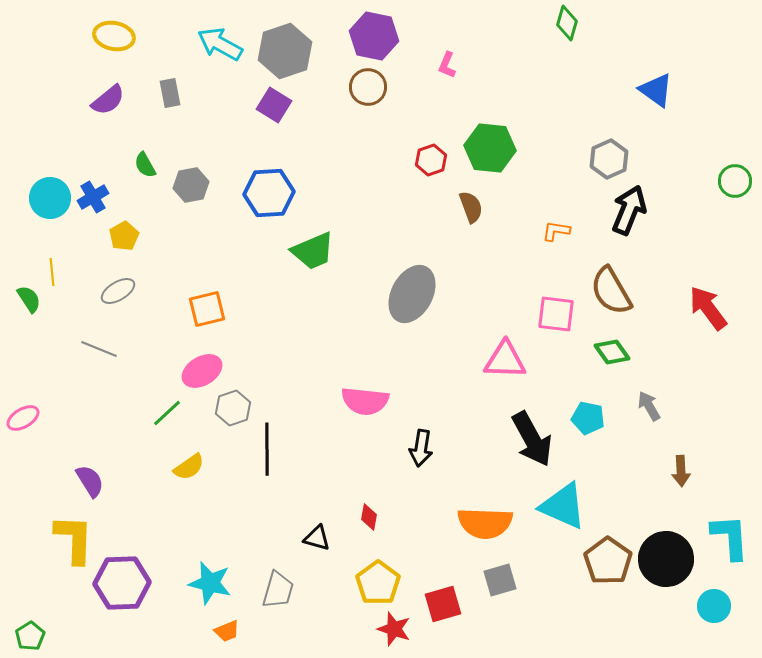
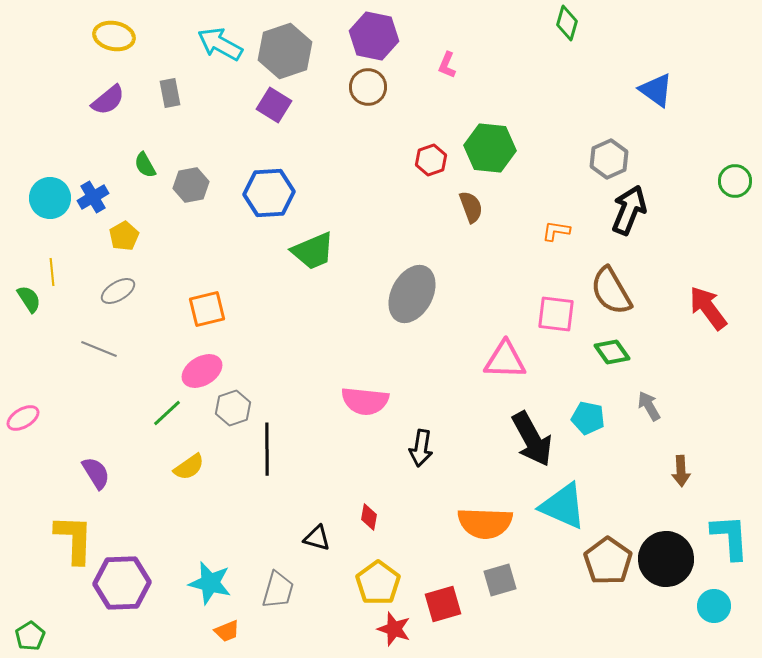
purple semicircle at (90, 481): moved 6 px right, 8 px up
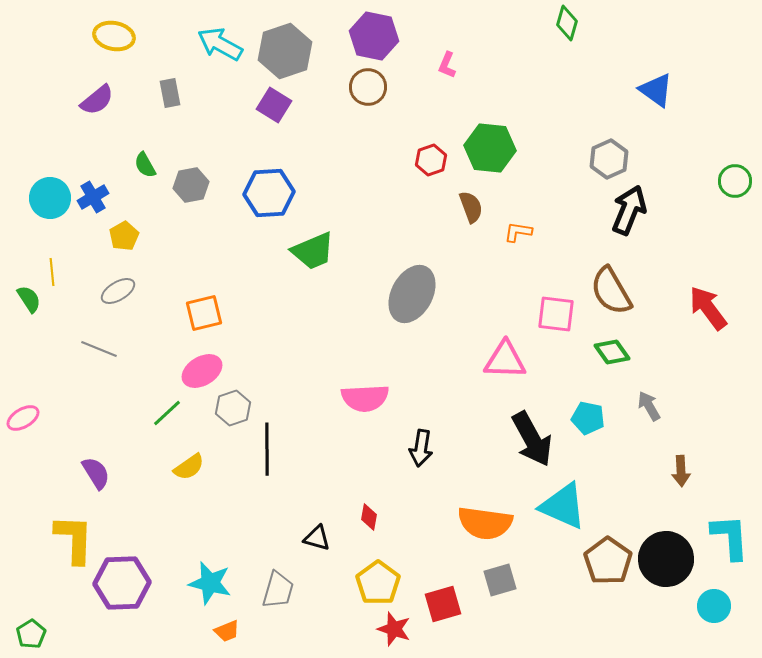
purple semicircle at (108, 100): moved 11 px left
orange L-shape at (556, 231): moved 38 px left, 1 px down
orange square at (207, 309): moved 3 px left, 4 px down
pink semicircle at (365, 401): moved 3 px up; rotated 9 degrees counterclockwise
orange semicircle at (485, 523): rotated 6 degrees clockwise
green pentagon at (30, 636): moved 1 px right, 2 px up
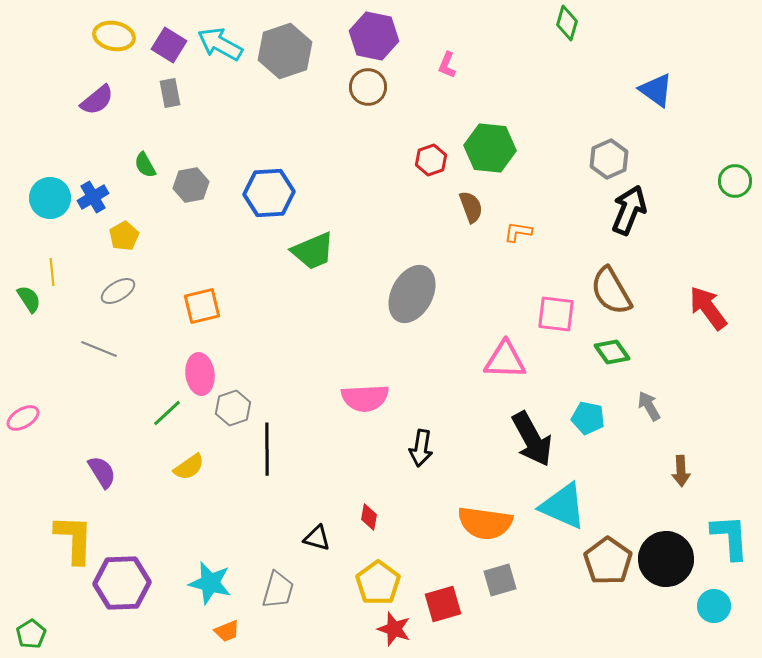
purple square at (274, 105): moved 105 px left, 60 px up
orange square at (204, 313): moved 2 px left, 7 px up
pink ellipse at (202, 371): moved 2 px left, 3 px down; rotated 66 degrees counterclockwise
purple semicircle at (96, 473): moved 6 px right, 1 px up
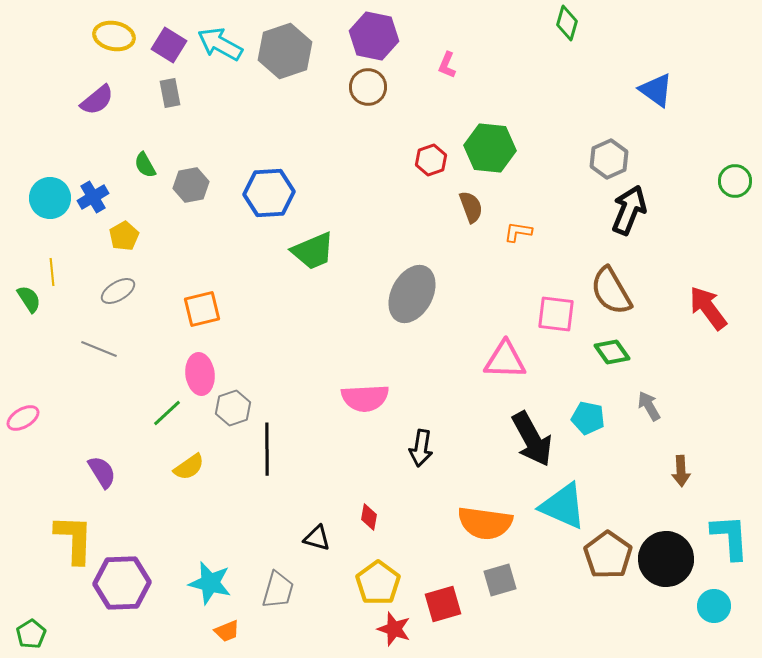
orange square at (202, 306): moved 3 px down
brown pentagon at (608, 561): moved 6 px up
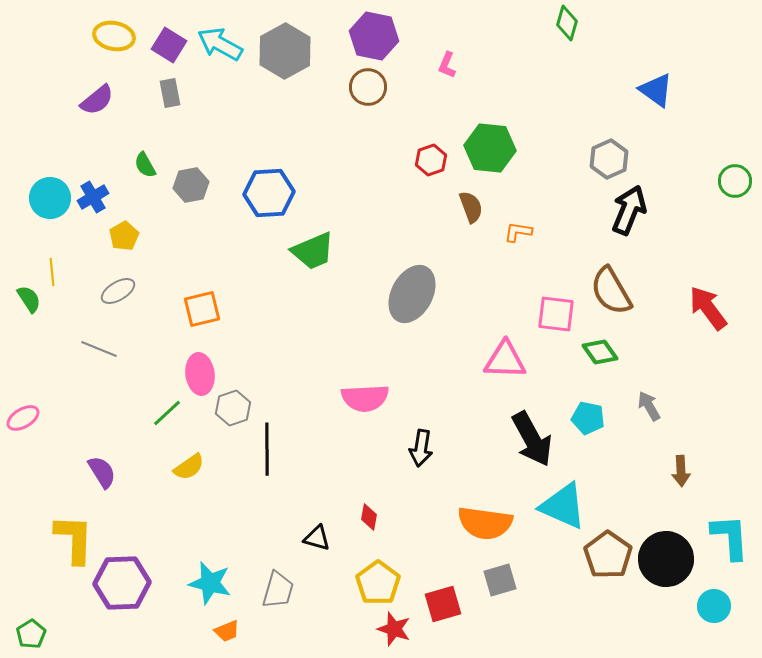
gray hexagon at (285, 51): rotated 10 degrees counterclockwise
green diamond at (612, 352): moved 12 px left
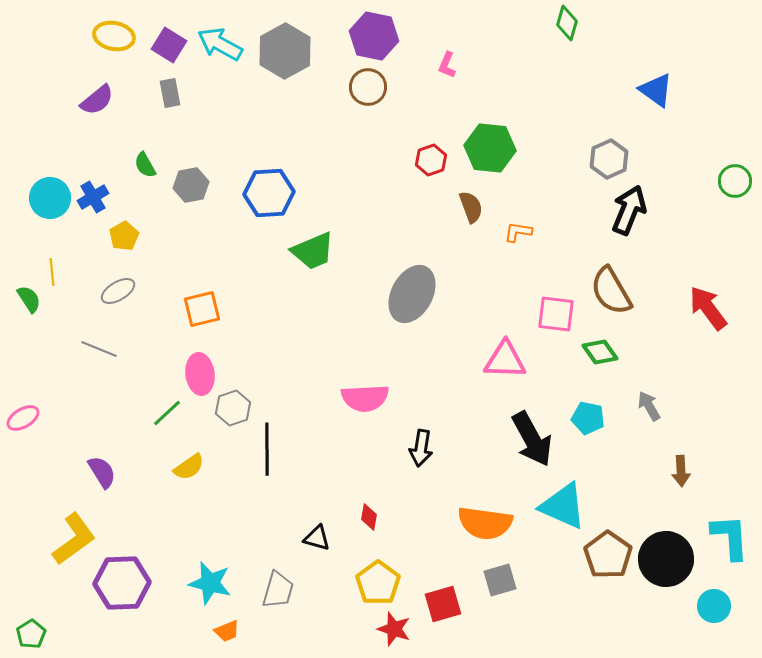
yellow L-shape at (74, 539): rotated 52 degrees clockwise
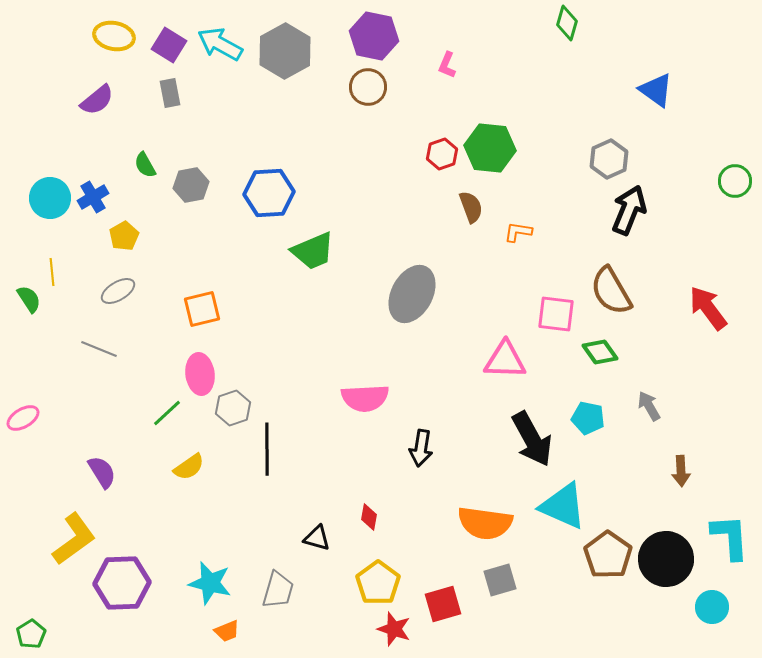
red hexagon at (431, 160): moved 11 px right, 6 px up
cyan circle at (714, 606): moved 2 px left, 1 px down
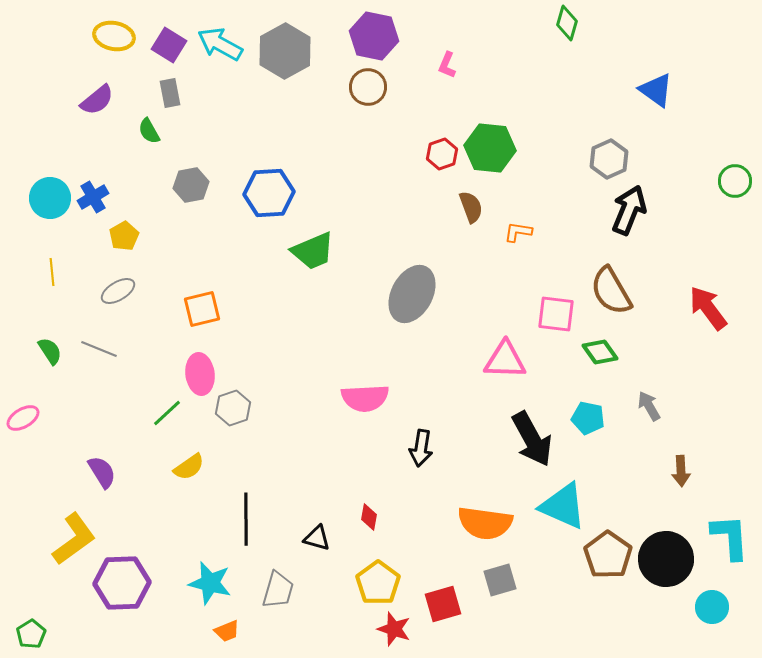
green semicircle at (145, 165): moved 4 px right, 34 px up
green semicircle at (29, 299): moved 21 px right, 52 px down
black line at (267, 449): moved 21 px left, 70 px down
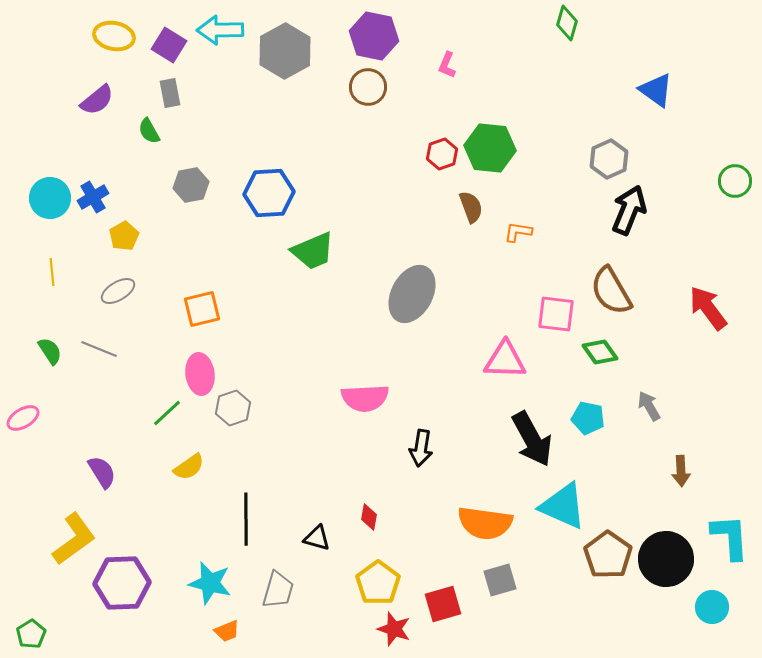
cyan arrow at (220, 44): moved 14 px up; rotated 30 degrees counterclockwise
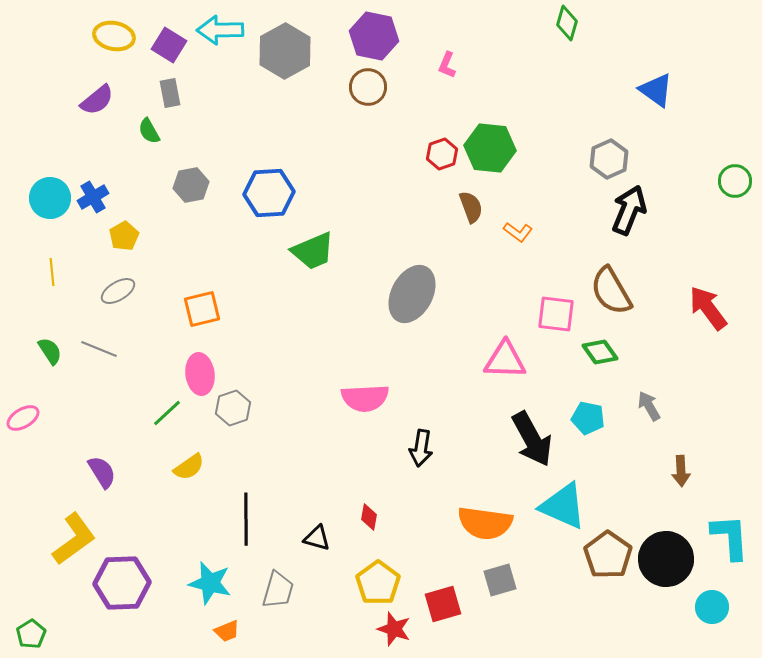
orange L-shape at (518, 232): rotated 152 degrees counterclockwise
